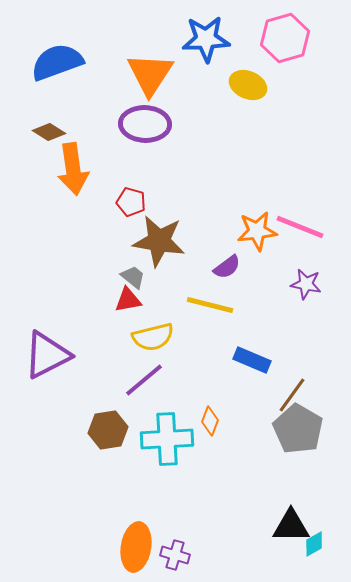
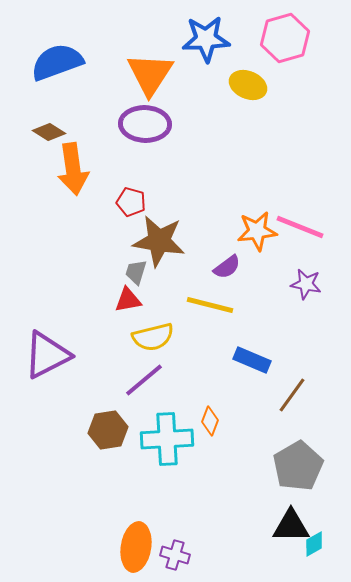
gray trapezoid: moved 3 px right, 5 px up; rotated 112 degrees counterclockwise
gray pentagon: moved 37 px down; rotated 12 degrees clockwise
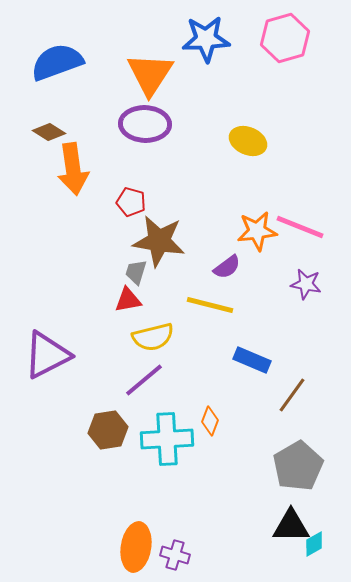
yellow ellipse: moved 56 px down
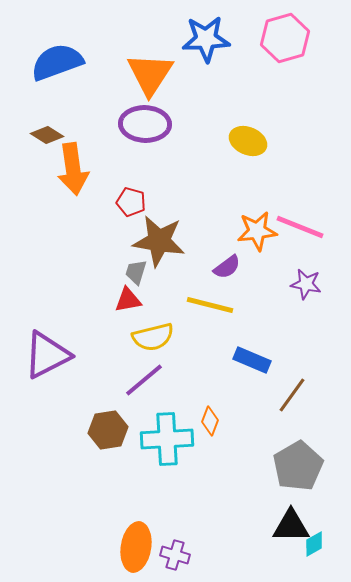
brown diamond: moved 2 px left, 3 px down
